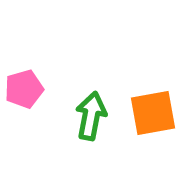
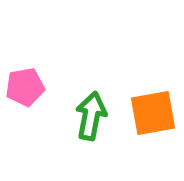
pink pentagon: moved 1 px right, 2 px up; rotated 6 degrees clockwise
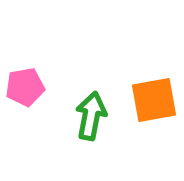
orange square: moved 1 px right, 13 px up
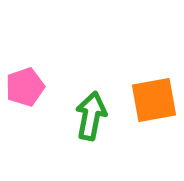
pink pentagon: rotated 9 degrees counterclockwise
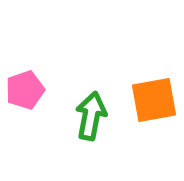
pink pentagon: moved 3 px down
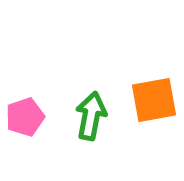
pink pentagon: moved 27 px down
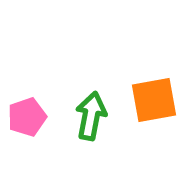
pink pentagon: moved 2 px right
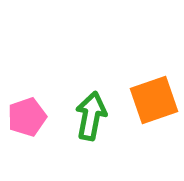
orange square: rotated 9 degrees counterclockwise
